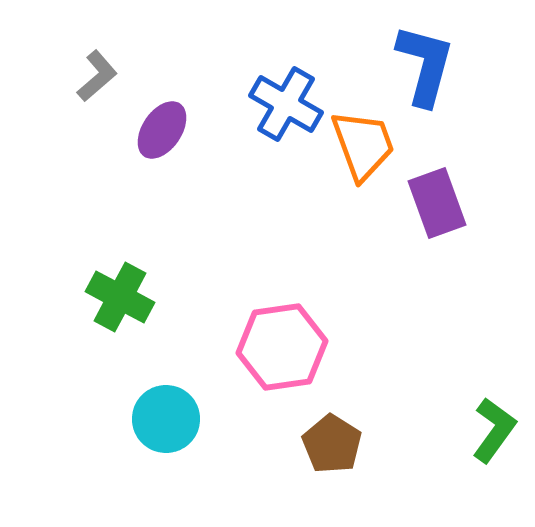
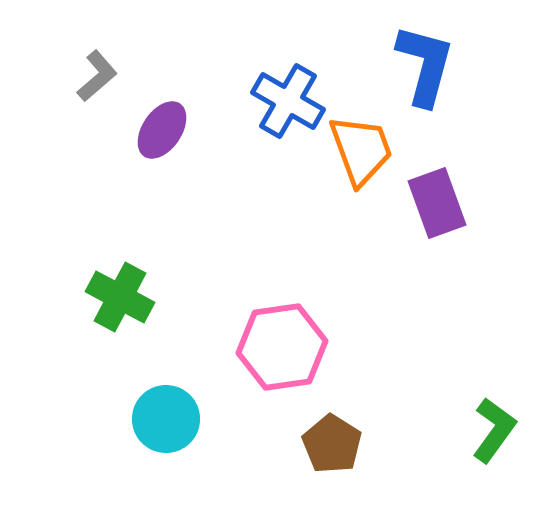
blue cross: moved 2 px right, 3 px up
orange trapezoid: moved 2 px left, 5 px down
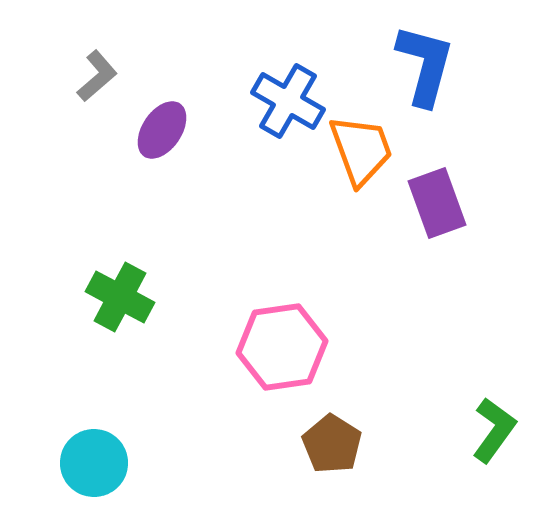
cyan circle: moved 72 px left, 44 px down
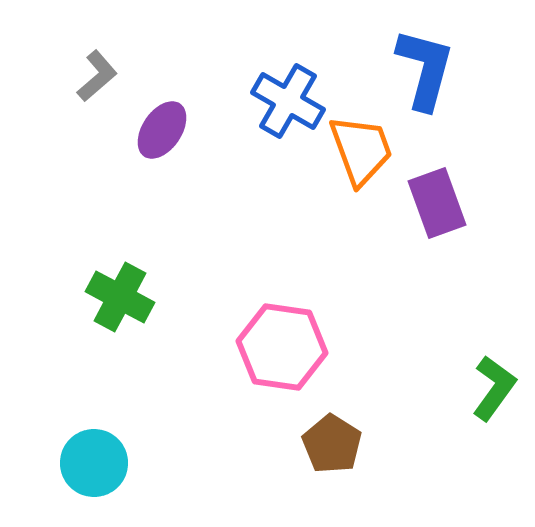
blue L-shape: moved 4 px down
pink hexagon: rotated 16 degrees clockwise
green L-shape: moved 42 px up
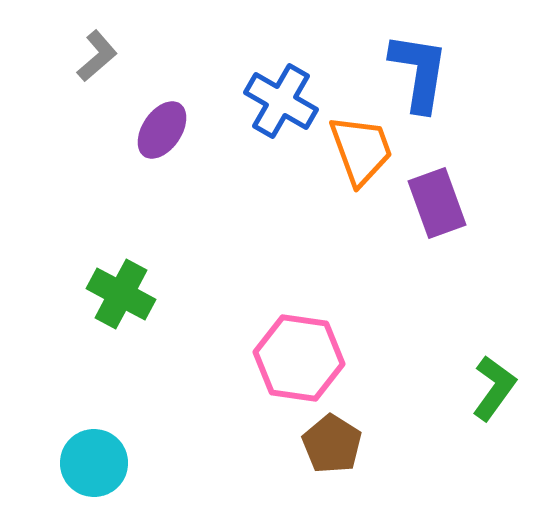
blue L-shape: moved 6 px left, 3 px down; rotated 6 degrees counterclockwise
gray L-shape: moved 20 px up
blue cross: moved 7 px left
green cross: moved 1 px right, 3 px up
pink hexagon: moved 17 px right, 11 px down
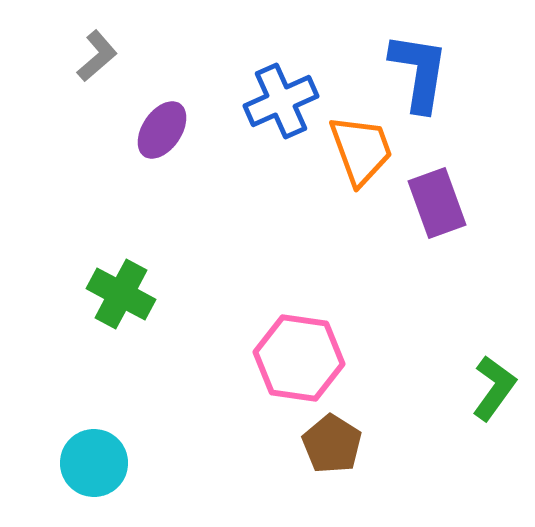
blue cross: rotated 36 degrees clockwise
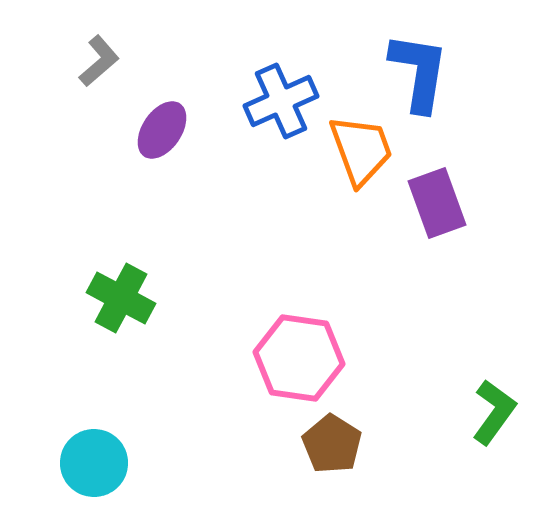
gray L-shape: moved 2 px right, 5 px down
green cross: moved 4 px down
green L-shape: moved 24 px down
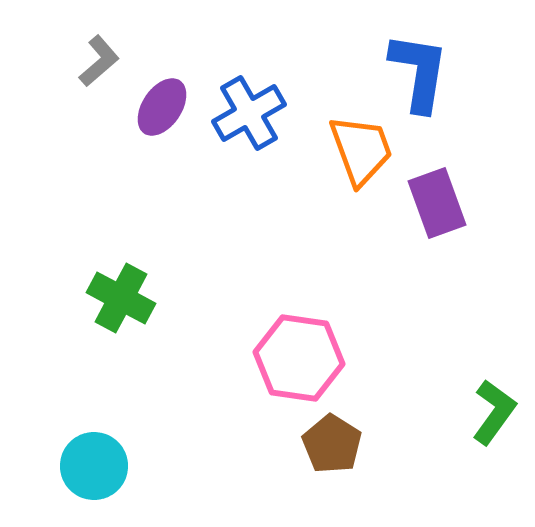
blue cross: moved 32 px left, 12 px down; rotated 6 degrees counterclockwise
purple ellipse: moved 23 px up
cyan circle: moved 3 px down
